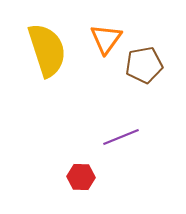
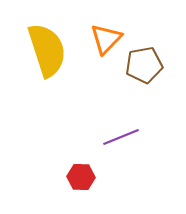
orange triangle: rotated 8 degrees clockwise
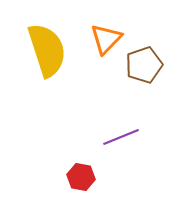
brown pentagon: rotated 9 degrees counterclockwise
red hexagon: rotated 8 degrees clockwise
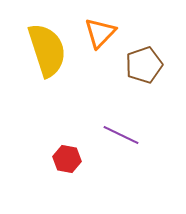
orange triangle: moved 6 px left, 6 px up
purple line: moved 2 px up; rotated 48 degrees clockwise
red hexagon: moved 14 px left, 18 px up
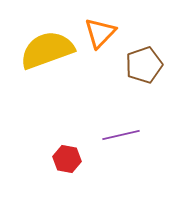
yellow semicircle: rotated 92 degrees counterclockwise
purple line: rotated 39 degrees counterclockwise
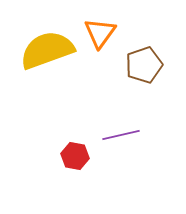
orange triangle: rotated 8 degrees counterclockwise
red hexagon: moved 8 px right, 3 px up
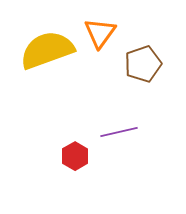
brown pentagon: moved 1 px left, 1 px up
purple line: moved 2 px left, 3 px up
red hexagon: rotated 20 degrees clockwise
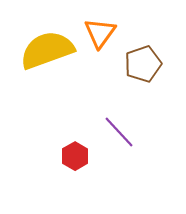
purple line: rotated 60 degrees clockwise
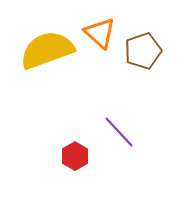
orange triangle: rotated 24 degrees counterclockwise
brown pentagon: moved 13 px up
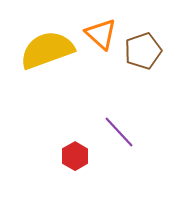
orange triangle: moved 1 px right, 1 px down
